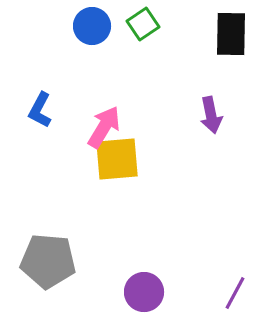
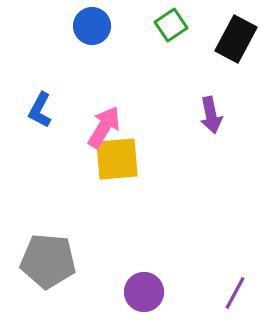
green square: moved 28 px right, 1 px down
black rectangle: moved 5 px right, 5 px down; rotated 27 degrees clockwise
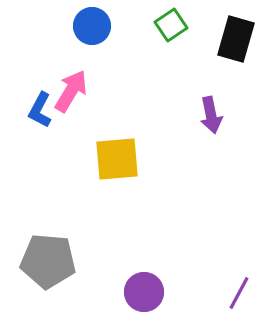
black rectangle: rotated 12 degrees counterclockwise
pink arrow: moved 33 px left, 36 px up
purple line: moved 4 px right
